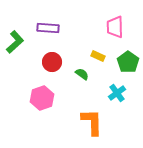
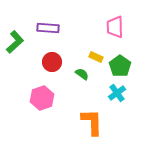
yellow rectangle: moved 2 px left, 1 px down
green pentagon: moved 8 px left, 4 px down
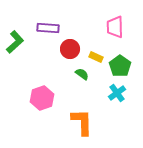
red circle: moved 18 px right, 13 px up
orange L-shape: moved 10 px left
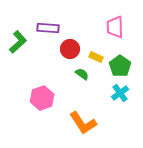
green L-shape: moved 3 px right
cyan cross: moved 3 px right
orange L-shape: moved 1 px right, 1 px down; rotated 148 degrees clockwise
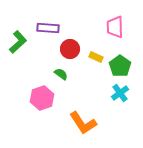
green semicircle: moved 21 px left
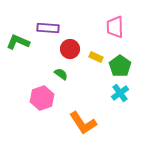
green L-shape: rotated 115 degrees counterclockwise
